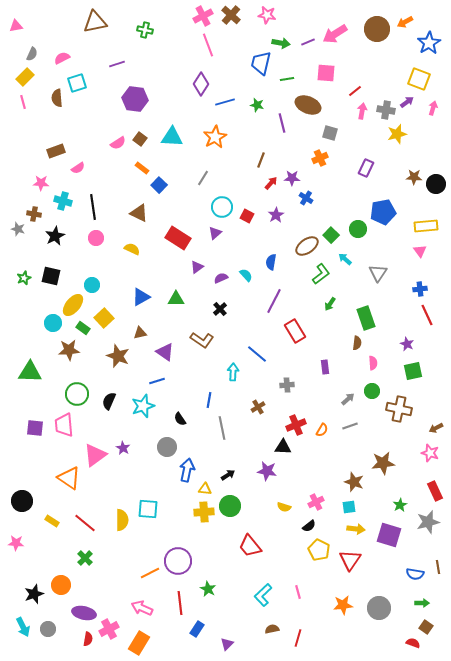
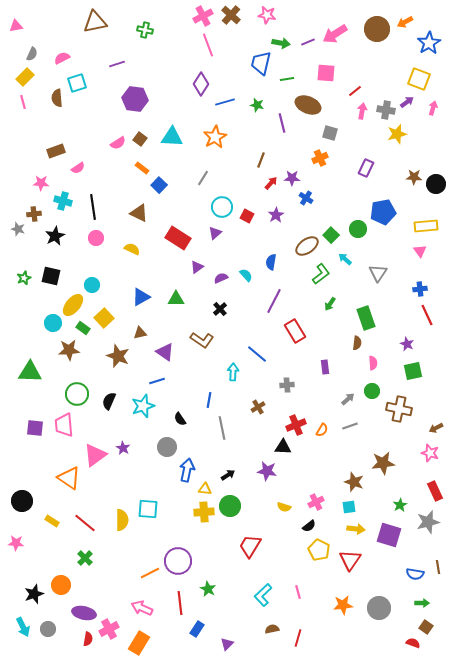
brown cross at (34, 214): rotated 16 degrees counterclockwise
red trapezoid at (250, 546): rotated 70 degrees clockwise
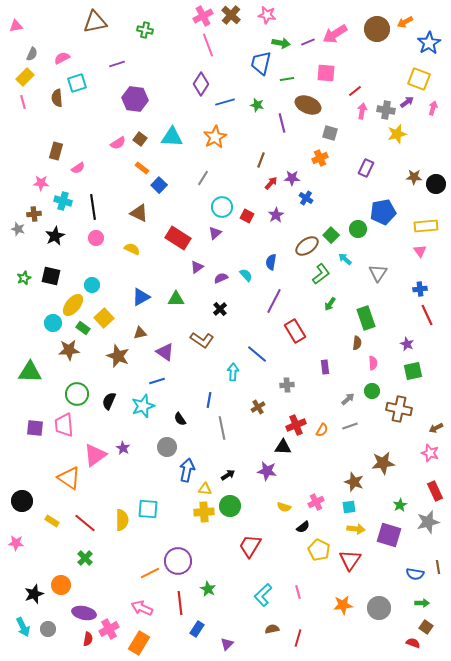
brown rectangle at (56, 151): rotated 54 degrees counterclockwise
black semicircle at (309, 526): moved 6 px left, 1 px down
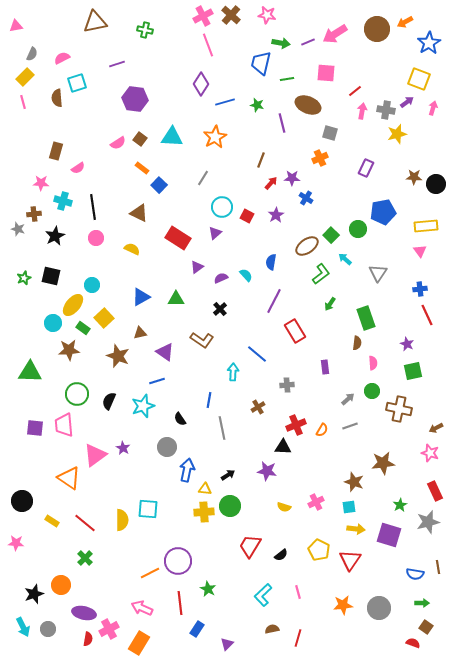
black semicircle at (303, 527): moved 22 px left, 28 px down
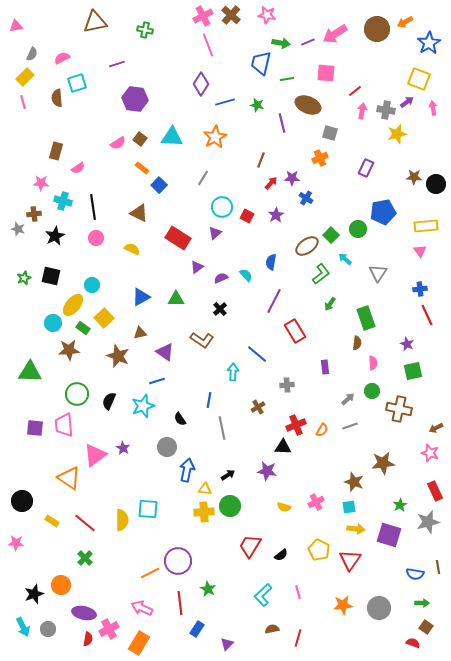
pink arrow at (433, 108): rotated 24 degrees counterclockwise
